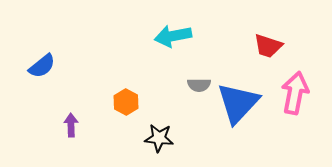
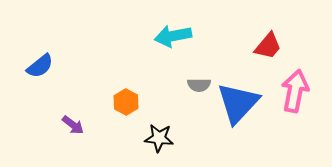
red trapezoid: rotated 68 degrees counterclockwise
blue semicircle: moved 2 px left
pink arrow: moved 2 px up
purple arrow: moved 2 px right; rotated 130 degrees clockwise
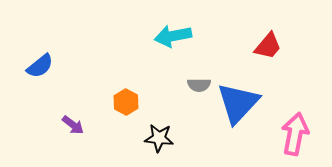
pink arrow: moved 43 px down
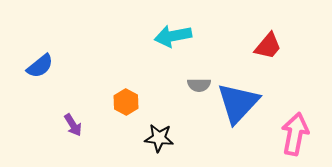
purple arrow: rotated 20 degrees clockwise
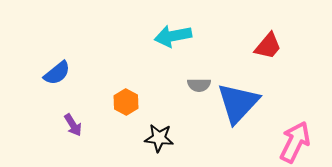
blue semicircle: moved 17 px right, 7 px down
pink arrow: moved 8 px down; rotated 15 degrees clockwise
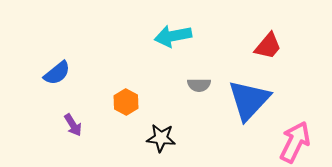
blue triangle: moved 11 px right, 3 px up
black star: moved 2 px right
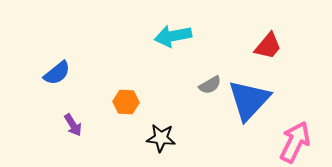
gray semicircle: moved 11 px right; rotated 30 degrees counterclockwise
orange hexagon: rotated 25 degrees counterclockwise
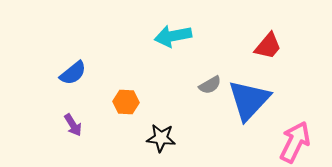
blue semicircle: moved 16 px right
